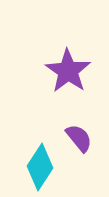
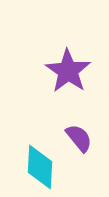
cyan diamond: rotated 30 degrees counterclockwise
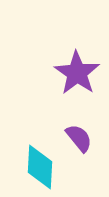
purple star: moved 9 px right, 2 px down
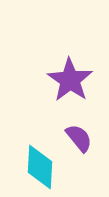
purple star: moved 7 px left, 7 px down
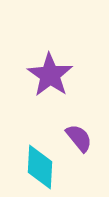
purple star: moved 20 px left, 5 px up
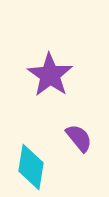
cyan diamond: moved 9 px left; rotated 6 degrees clockwise
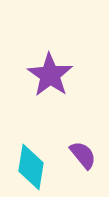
purple semicircle: moved 4 px right, 17 px down
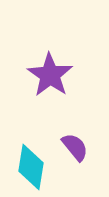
purple semicircle: moved 8 px left, 8 px up
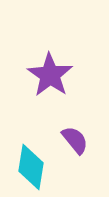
purple semicircle: moved 7 px up
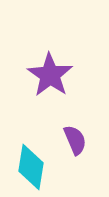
purple semicircle: rotated 16 degrees clockwise
